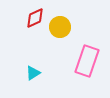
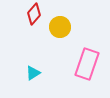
red diamond: moved 1 px left, 4 px up; rotated 25 degrees counterclockwise
pink rectangle: moved 3 px down
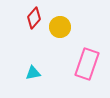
red diamond: moved 4 px down
cyan triangle: rotated 21 degrees clockwise
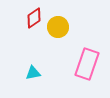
red diamond: rotated 15 degrees clockwise
yellow circle: moved 2 px left
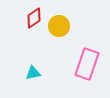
yellow circle: moved 1 px right, 1 px up
